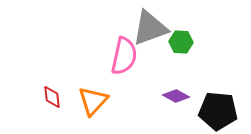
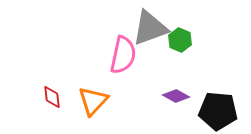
green hexagon: moved 1 px left, 2 px up; rotated 20 degrees clockwise
pink semicircle: moved 1 px left, 1 px up
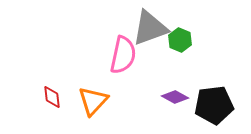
purple diamond: moved 1 px left, 1 px down
black pentagon: moved 4 px left, 6 px up; rotated 12 degrees counterclockwise
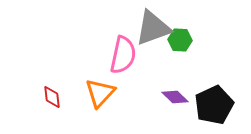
gray triangle: moved 3 px right
green hexagon: rotated 20 degrees counterclockwise
purple diamond: rotated 16 degrees clockwise
orange triangle: moved 7 px right, 8 px up
black pentagon: rotated 18 degrees counterclockwise
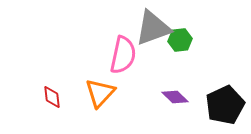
green hexagon: rotated 10 degrees counterclockwise
black pentagon: moved 11 px right
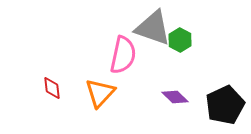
gray triangle: rotated 39 degrees clockwise
green hexagon: rotated 25 degrees counterclockwise
red diamond: moved 9 px up
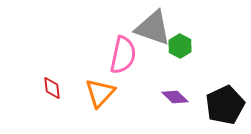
green hexagon: moved 6 px down
